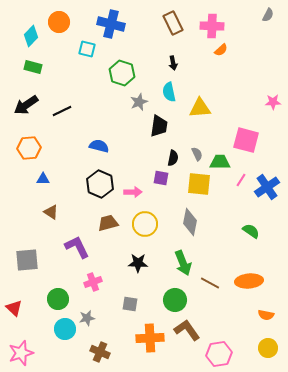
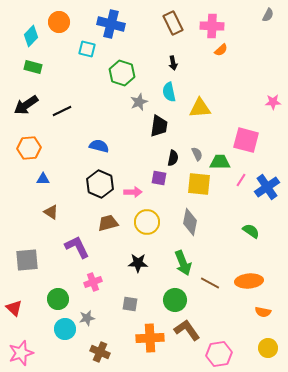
purple square at (161, 178): moved 2 px left
yellow circle at (145, 224): moved 2 px right, 2 px up
orange semicircle at (266, 315): moved 3 px left, 3 px up
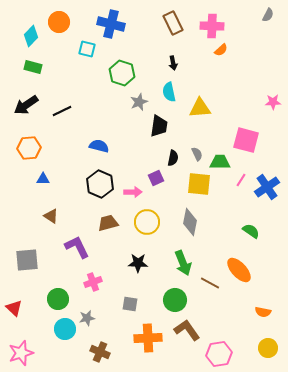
purple square at (159, 178): moved 3 px left; rotated 35 degrees counterclockwise
brown triangle at (51, 212): moved 4 px down
orange ellipse at (249, 281): moved 10 px left, 11 px up; rotated 52 degrees clockwise
orange cross at (150, 338): moved 2 px left
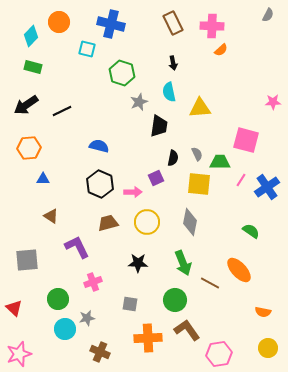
pink star at (21, 353): moved 2 px left, 1 px down
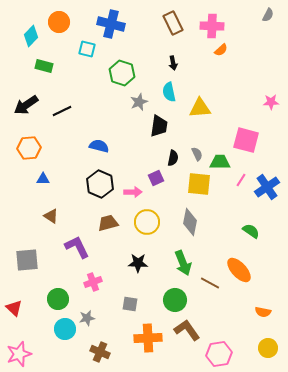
green rectangle at (33, 67): moved 11 px right, 1 px up
pink star at (273, 102): moved 2 px left
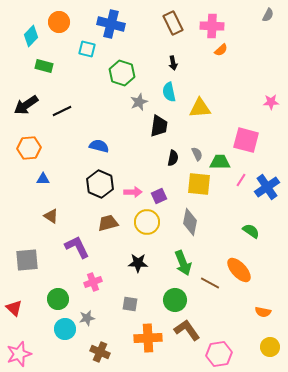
purple square at (156, 178): moved 3 px right, 18 px down
yellow circle at (268, 348): moved 2 px right, 1 px up
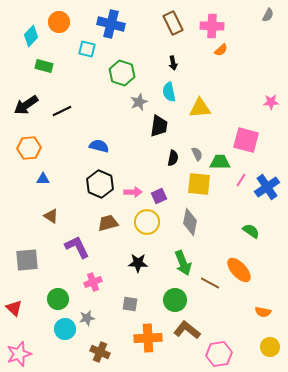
brown L-shape at (187, 330): rotated 16 degrees counterclockwise
